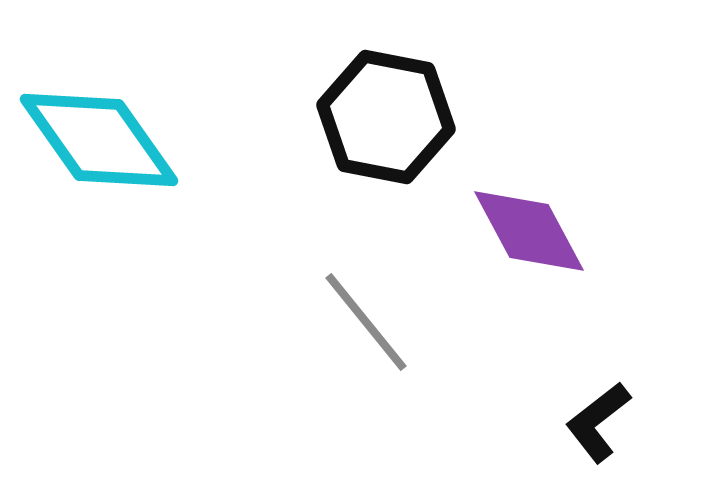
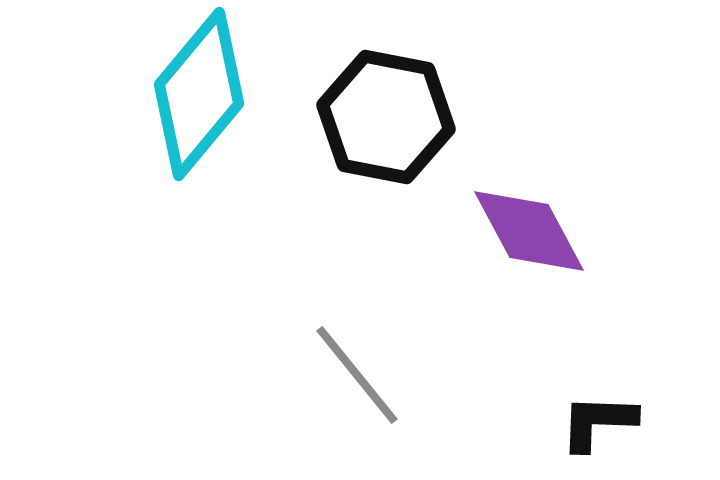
cyan diamond: moved 100 px right, 46 px up; rotated 75 degrees clockwise
gray line: moved 9 px left, 53 px down
black L-shape: rotated 40 degrees clockwise
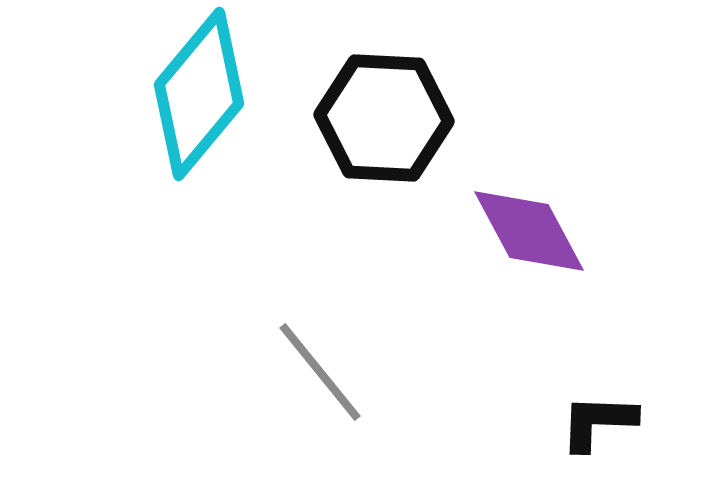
black hexagon: moved 2 px left, 1 px down; rotated 8 degrees counterclockwise
gray line: moved 37 px left, 3 px up
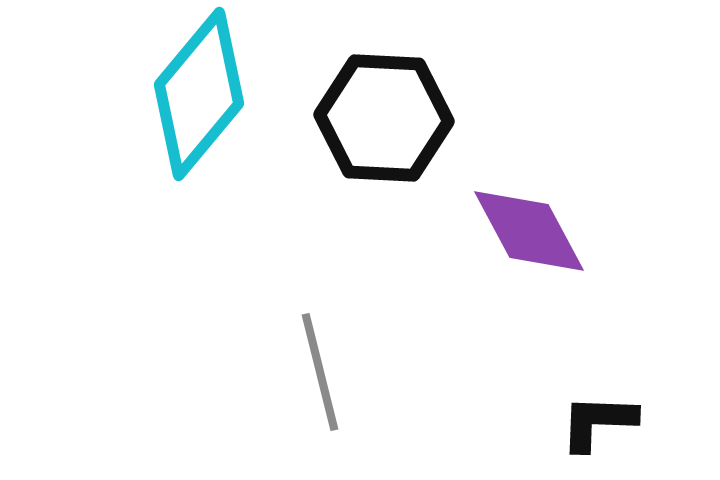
gray line: rotated 25 degrees clockwise
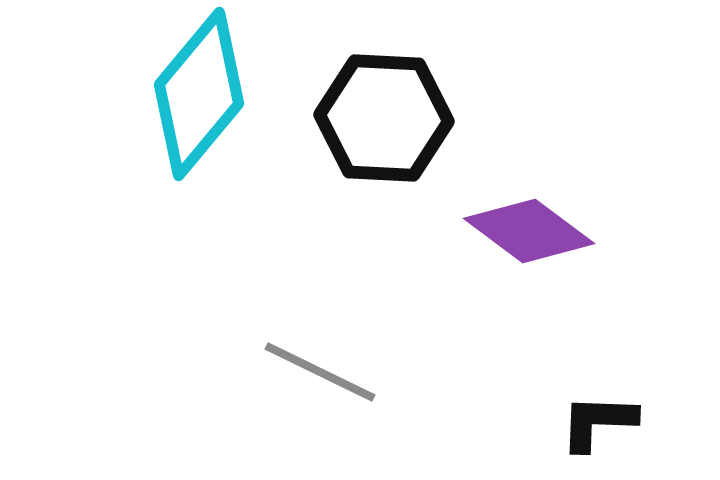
purple diamond: rotated 25 degrees counterclockwise
gray line: rotated 50 degrees counterclockwise
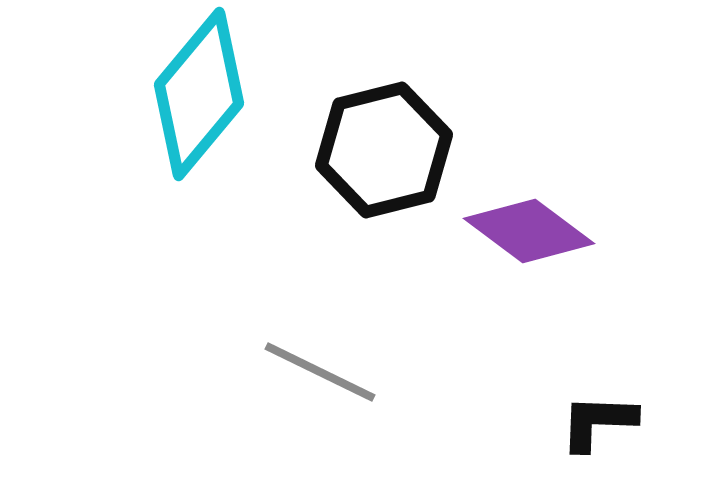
black hexagon: moved 32 px down; rotated 17 degrees counterclockwise
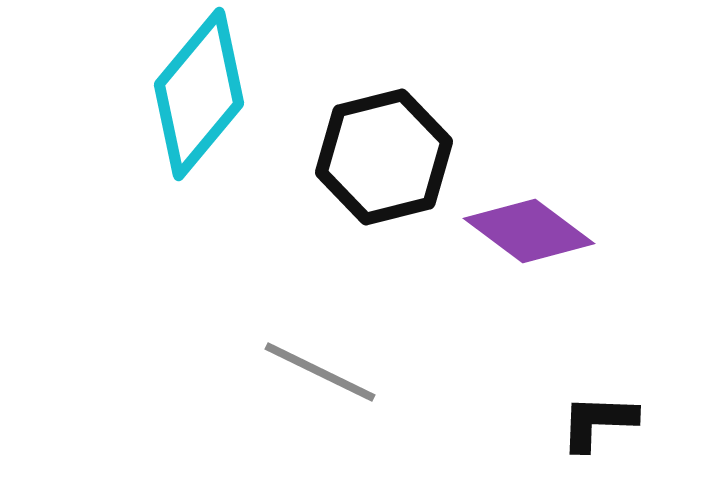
black hexagon: moved 7 px down
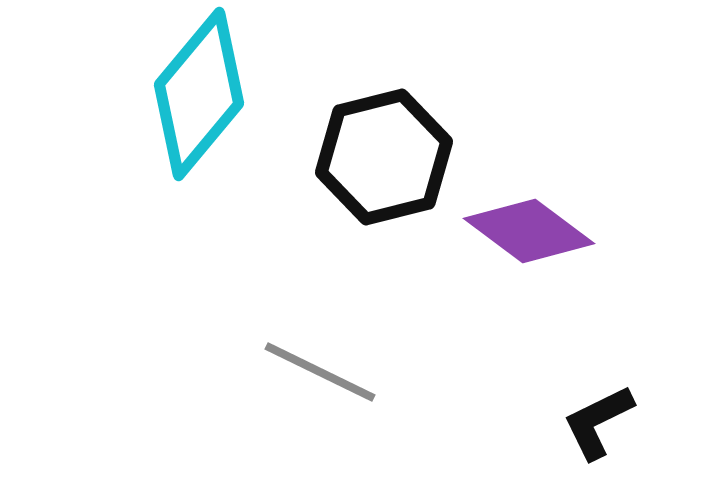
black L-shape: rotated 28 degrees counterclockwise
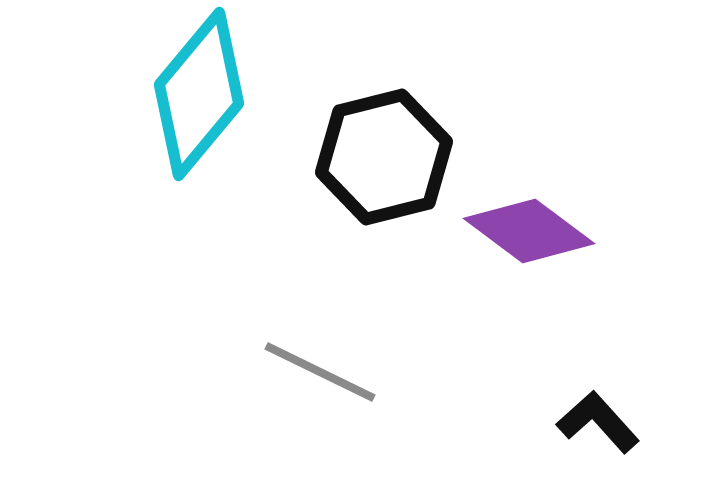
black L-shape: rotated 74 degrees clockwise
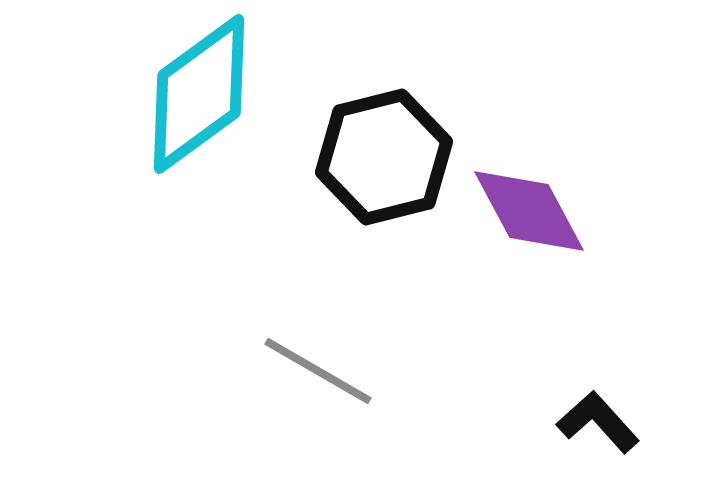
cyan diamond: rotated 14 degrees clockwise
purple diamond: moved 20 px up; rotated 25 degrees clockwise
gray line: moved 2 px left, 1 px up; rotated 4 degrees clockwise
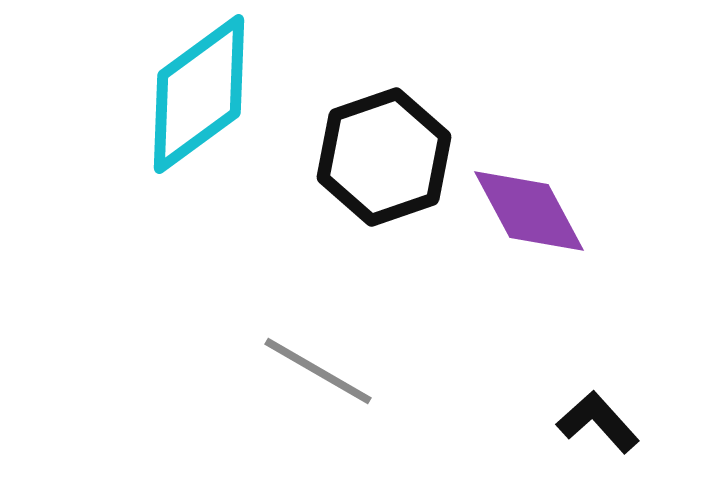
black hexagon: rotated 5 degrees counterclockwise
